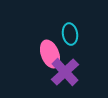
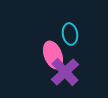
pink ellipse: moved 3 px right, 1 px down
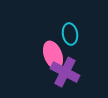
purple cross: rotated 20 degrees counterclockwise
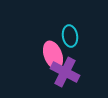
cyan ellipse: moved 2 px down
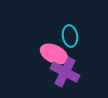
pink ellipse: moved 1 px right, 1 px up; rotated 44 degrees counterclockwise
